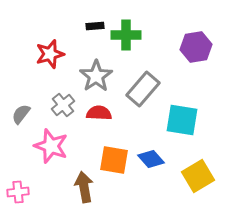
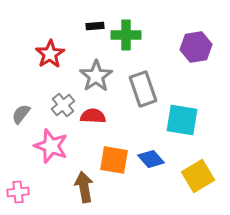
red star: rotated 16 degrees counterclockwise
gray rectangle: rotated 60 degrees counterclockwise
red semicircle: moved 6 px left, 3 px down
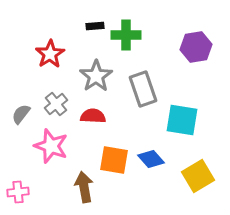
gray cross: moved 7 px left, 1 px up
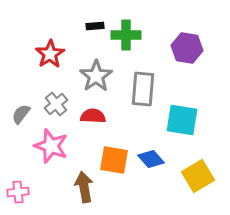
purple hexagon: moved 9 px left, 1 px down; rotated 20 degrees clockwise
gray rectangle: rotated 24 degrees clockwise
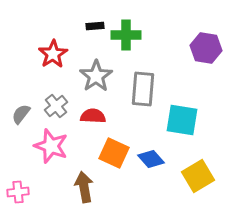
purple hexagon: moved 19 px right
red star: moved 3 px right
gray cross: moved 2 px down
orange square: moved 7 px up; rotated 16 degrees clockwise
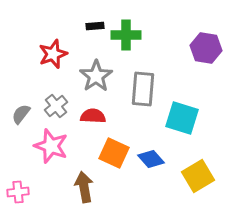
red star: rotated 12 degrees clockwise
cyan square: moved 2 px up; rotated 8 degrees clockwise
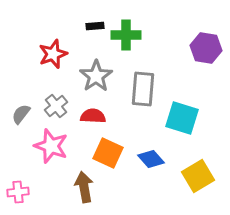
orange square: moved 6 px left
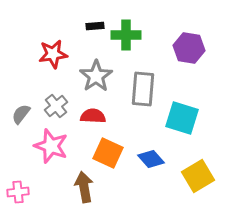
purple hexagon: moved 17 px left
red star: rotated 12 degrees clockwise
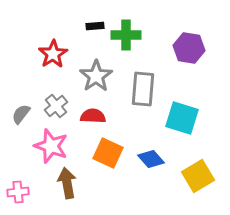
red star: rotated 24 degrees counterclockwise
brown arrow: moved 17 px left, 4 px up
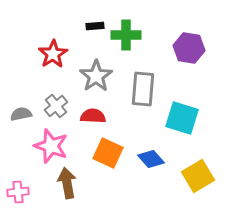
gray semicircle: rotated 40 degrees clockwise
